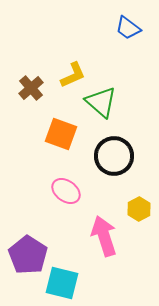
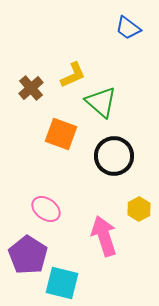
pink ellipse: moved 20 px left, 18 px down
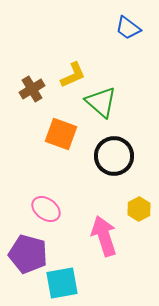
brown cross: moved 1 px right, 1 px down; rotated 10 degrees clockwise
purple pentagon: moved 1 px up; rotated 18 degrees counterclockwise
cyan square: rotated 24 degrees counterclockwise
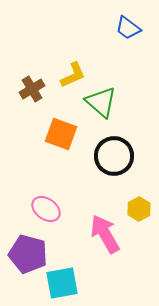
pink arrow: moved 1 px right, 2 px up; rotated 12 degrees counterclockwise
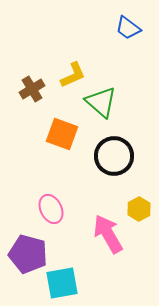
orange square: moved 1 px right
pink ellipse: moved 5 px right; rotated 28 degrees clockwise
pink arrow: moved 3 px right
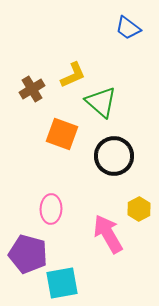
pink ellipse: rotated 28 degrees clockwise
